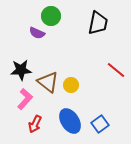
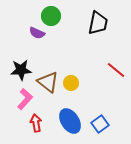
yellow circle: moved 2 px up
red arrow: moved 1 px right, 1 px up; rotated 144 degrees clockwise
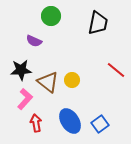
purple semicircle: moved 3 px left, 8 px down
yellow circle: moved 1 px right, 3 px up
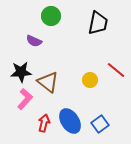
black star: moved 2 px down
yellow circle: moved 18 px right
red arrow: moved 8 px right; rotated 24 degrees clockwise
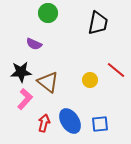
green circle: moved 3 px left, 3 px up
purple semicircle: moved 3 px down
blue square: rotated 30 degrees clockwise
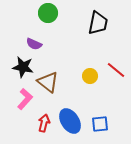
black star: moved 2 px right, 5 px up; rotated 15 degrees clockwise
yellow circle: moved 4 px up
